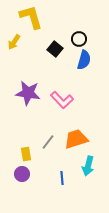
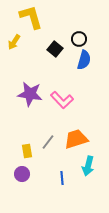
purple star: moved 2 px right, 1 px down
yellow rectangle: moved 1 px right, 3 px up
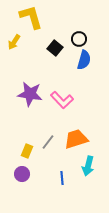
black square: moved 1 px up
yellow rectangle: rotated 32 degrees clockwise
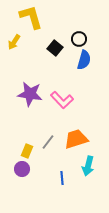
purple circle: moved 5 px up
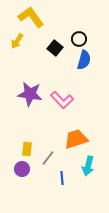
yellow L-shape: rotated 20 degrees counterclockwise
yellow arrow: moved 3 px right, 1 px up
gray line: moved 16 px down
yellow rectangle: moved 2 px up; rotated 16 degrees counterclockwise
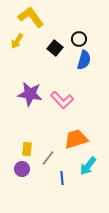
cyan arrow: rotated 24 degrees clockwise
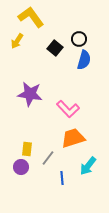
pink L-shape: moved 6 px right, 9 px down
orange trapezoid: moved 3 px left, 1 px up
purple circle: moved 1 px left, 2 px up
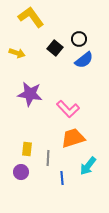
yellow arrow: moved 12 px down; rotated 105 degrees counterclockwise
blue semicircle: rotated 36 degrees clockwise
gray line: rotated 35 degrees counterclockwise
purple circle: moved 5 px down
